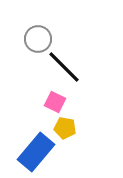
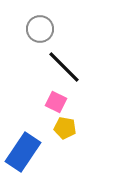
gray circle: moved 2 px right, 10 px up
pink square: moved 1 px right
blue rectangle: moved 13 px left; rotated 6 degrees counterclockwise
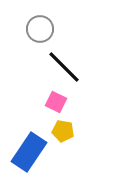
yellow pentagon: moved 2 px left, 3 px down
blue rectangle: moved 6 px right
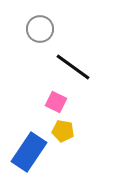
black line: moved 9 px right; rotated 9 degrees counterclockwise
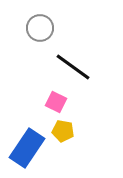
gray circle: moved 1 px up
blue rectangle: moved 2 px left, 4 px up
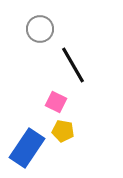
gray circle: moved 1 px down
black line: moved 2 px up; rotated 24 degrees clockwise
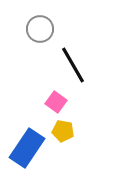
pink square: rotated 10 degrees clockwise
